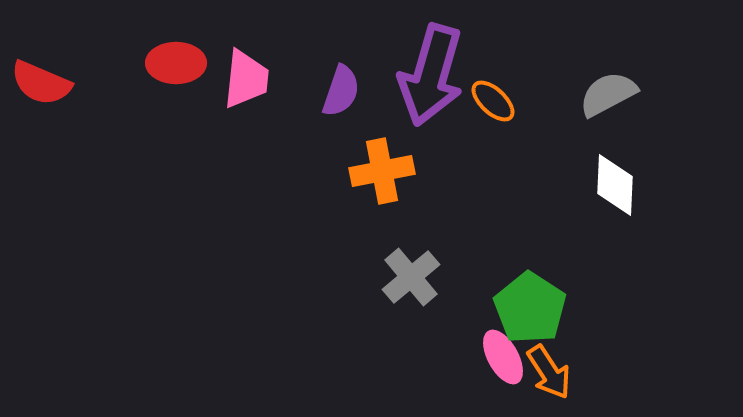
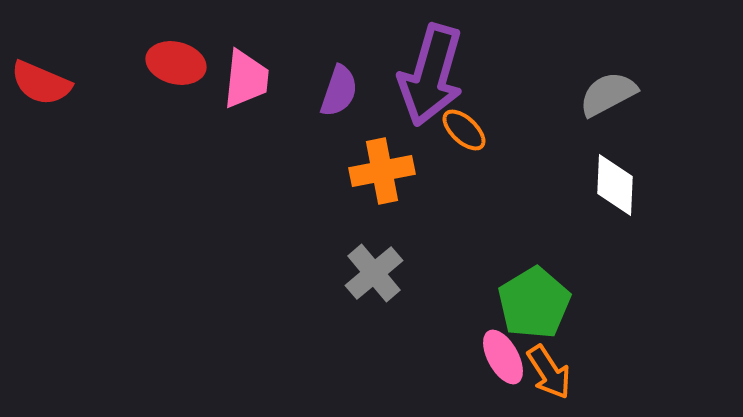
red ellipse: rotated 14 degrees clockwise
purple semicircle: moved 2 px left
orange ellipse: moved 29 px left, 29 px down
gray cross: moved 37 px left, 4 px up
green pentagon: moved 4 px right, 5 px up; rotated 8 degrees clockwise
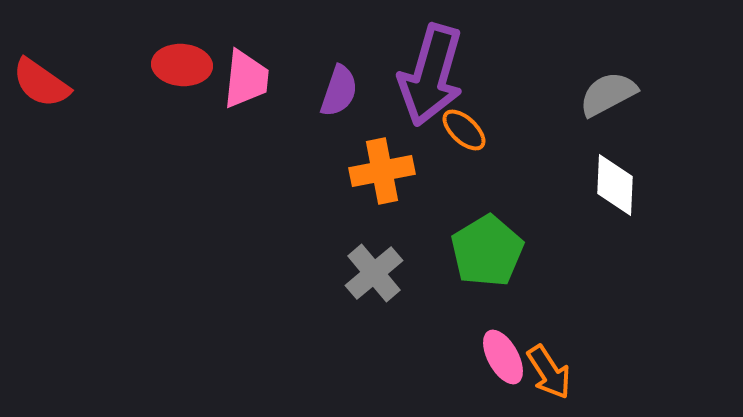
red ellipse: moved 6 px right, 2 px down; rotated 10 degrees counterclockwise
red semicircle: rotated 12 degrees clockwise
green pentagon: moved 47 px left, 52 px up
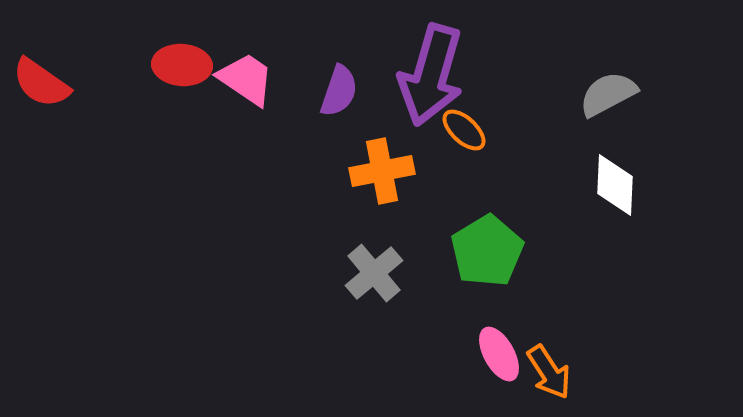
pink trapezoid: rotated 62 degrees counterclockwise
pink ellipse: moved 4 px left, 3 px up
